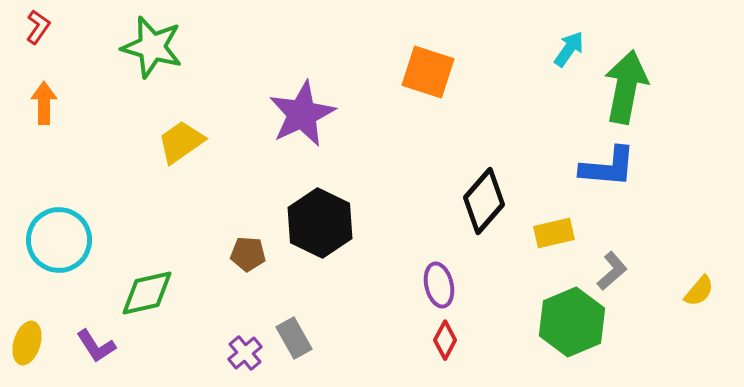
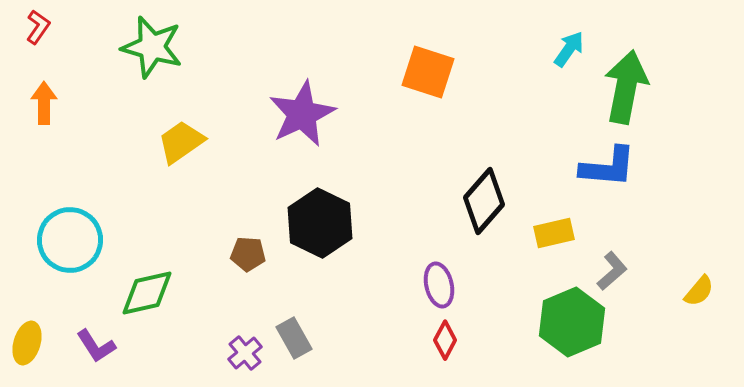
cyan circle: moved 11 px right
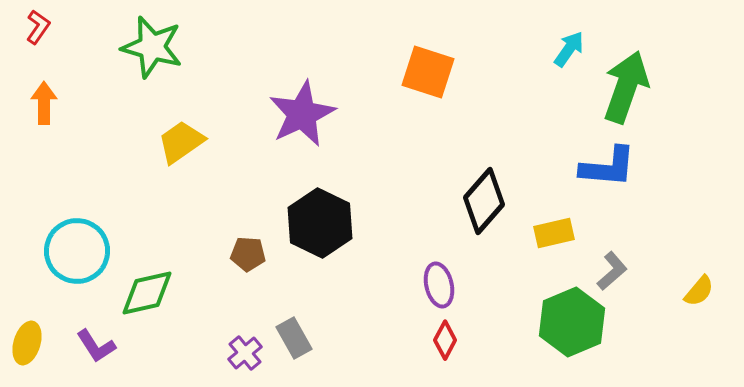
green arrow: rotated 8 degrees clockwise
cyan circle: moved 7 px right, 11 px down
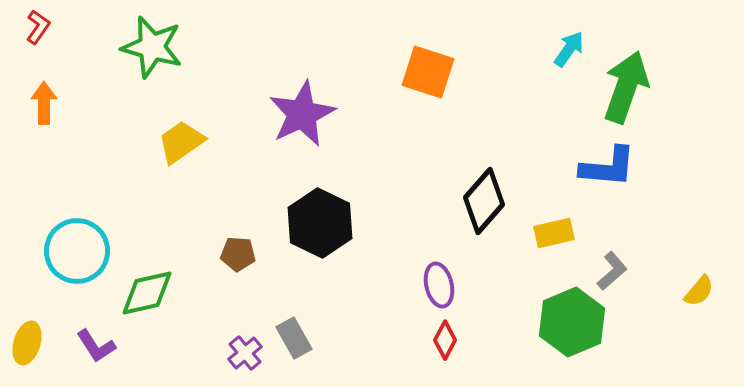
brown pentagon: moved 10 px left
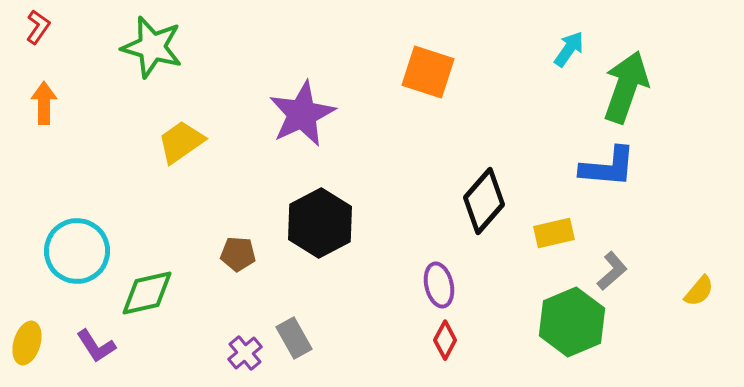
black hexagon: rotated 6 degrees clockwise
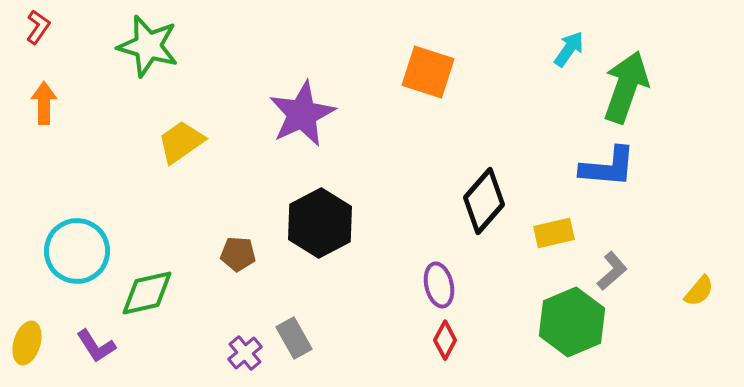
green star: moved 4 px left, 1 px up
